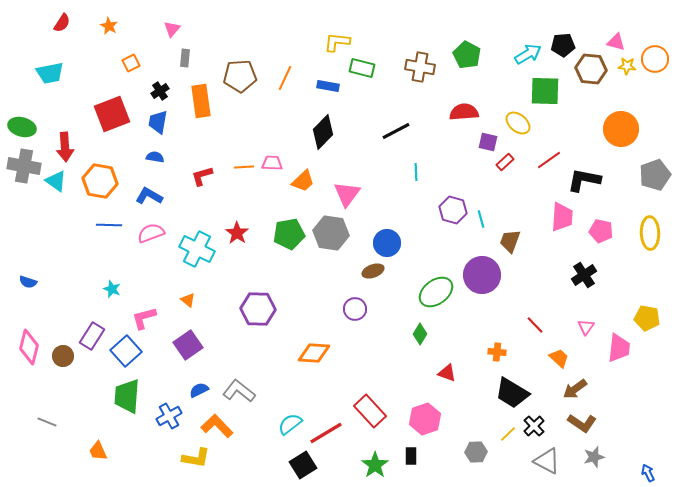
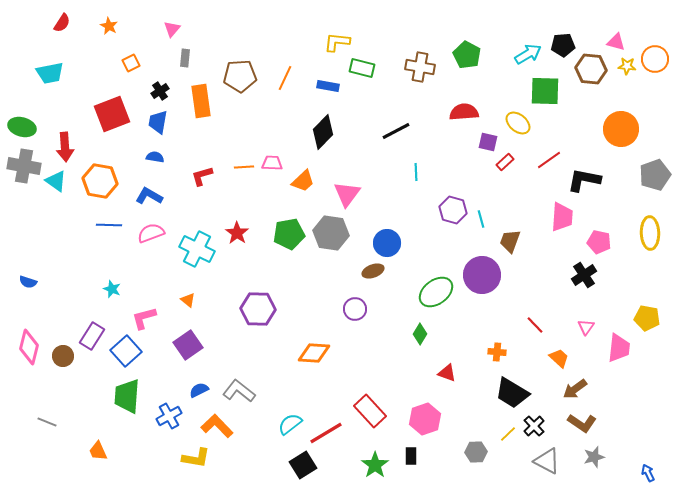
pink pentagon at (601, 231): moved 2 px left, 11 px down
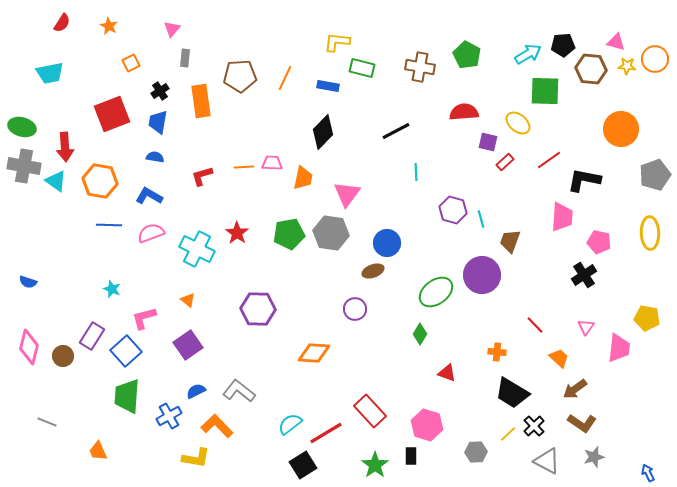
orange trapezoid at (303, 181): moved 3 px up; rotated 35 degrees counterclockwise
blue semicircle at (199, 390): moved 3 px left, 1 px down
pink hexagon at (425, 419): moved 2 px right, 6 px down; rotated 24 degrees counterclockwise
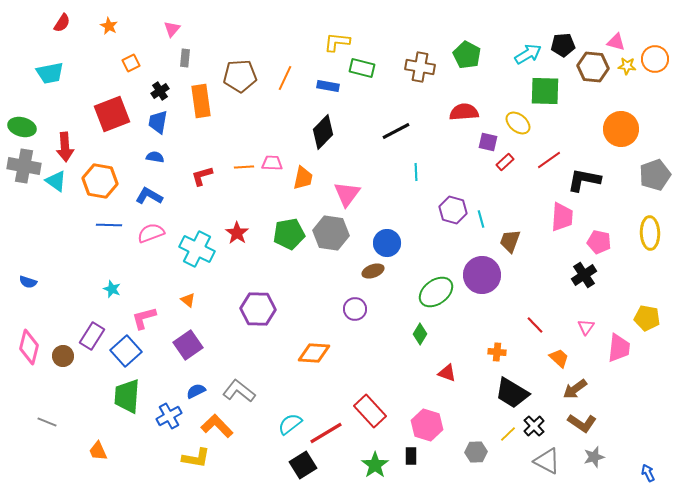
brown hexagon at (591, 69): moved 2 px right, 2 px up
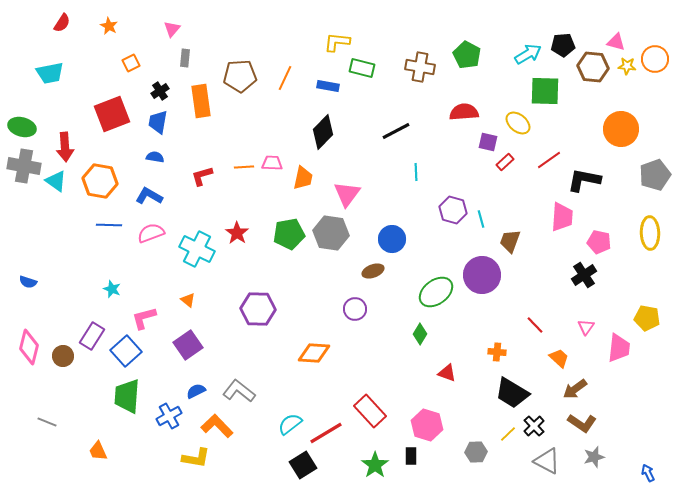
blue circle at (387, 243): moved 5 px right, 4 px up
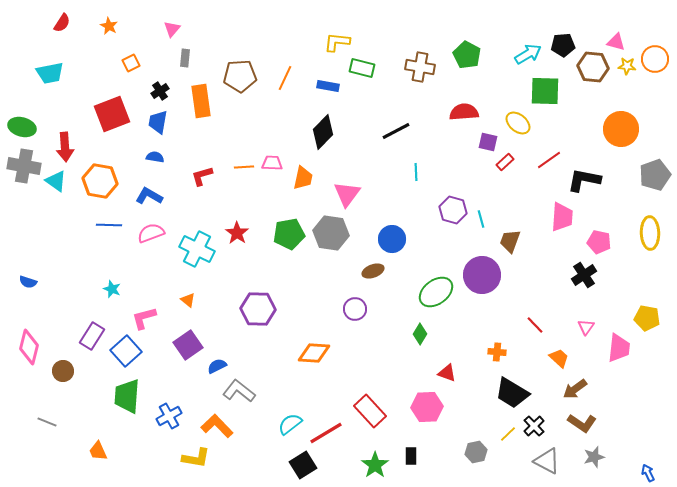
brown circle at (63, 356): moved 15 px down
blue semicircle at (196, 391): moved 21 px right, 25 px up
pink hexagon at (427, 425): moved 18 px up; rotated 20 degrees counterclockwise
gray hexagon at (476, 452): rotated 10 degrees counterclockwise
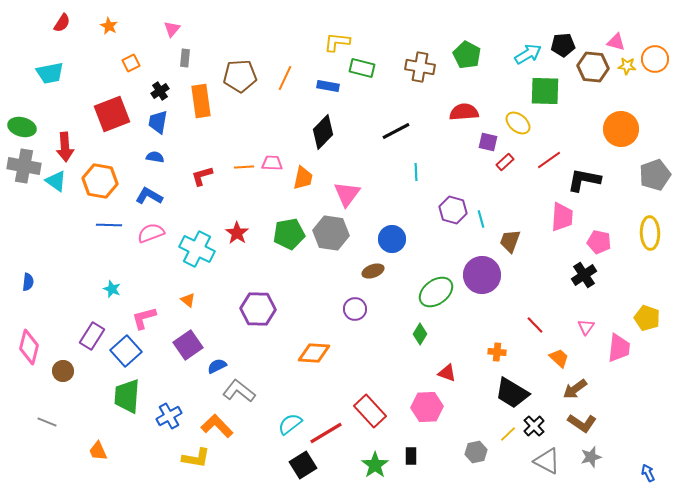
blue semicircle at (28, 282): rotated 102 degrees counterclockwise
yellow pentagon at (647, 318): rotated 10 degrees clockwise
gray star at (594, 457): moved 3 px left
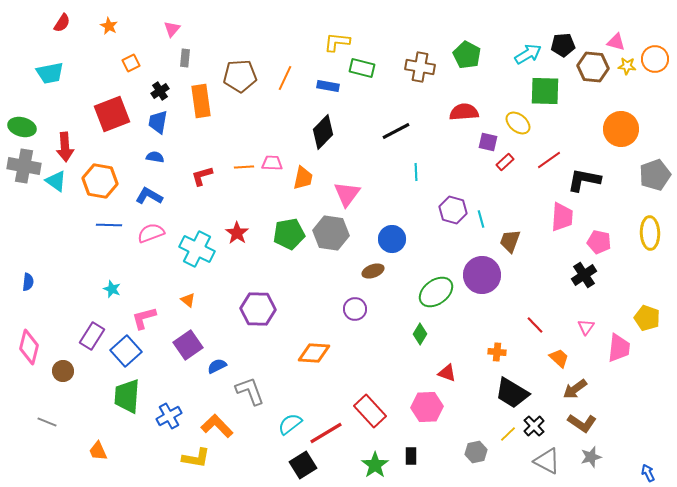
gray L-shape at (239, 391): moved 11 px right; rotated 32 degrees clockwise
